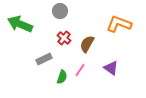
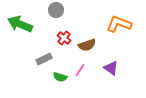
gray circle: moved 4 px left, 1 px up
brown semicircle: moved 1 px down; rotated 138 degrees counterclockwise
green semicircle: moved 2 px left; rotated 88 degrees clockwise
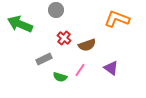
orange L-shape: moved 2 px left, 5 px up
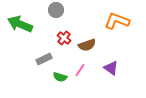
orange L-shape: moved 2 px down
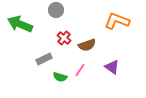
purple triangle: moved 1 px right, 1 px up
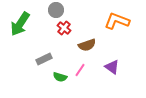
green arrow: rotated 80 degrees counterclockwise
red cross: moved 10 px up
